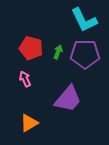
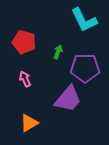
red pentagon: moved 7 px left, 6 px up
purple pentagon: moved 14 px down
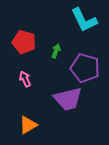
green arrow: moved 2 px left, 1 px up
purple pentagon: rotated 16 degrees clockwise
purple trapezoid: rotated 36 degrees clockwise
orange triangle: moved 1 px left, 2 px down
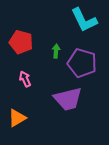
red pentagon: moved 3 px left
green arrow: rotated 16 degrees counterclockwise
purple pentagon: moved 3 px left, 5 px up
orange triangle: moved 11 px left, 7 px up
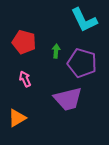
red pentagon: moved 3 px right
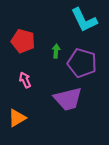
red pentagon: moved 1 px left, 1 px up
pink arrow: moved 1 px down
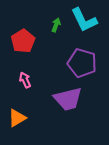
red pentagon: rotated 25 degrees clockwise
green arrow: moved 26 px up; rotated 16 degrees clockwise
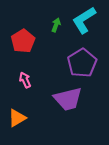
cyan L-shape: rotated 84 degrees clockwise
purple pentagon: rotated 24 degrees clockwise
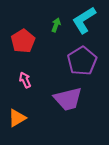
purple pentagon: moved 2 px up
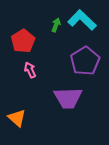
cyan L-shape: moved 2 px left; rotated 76 degrees clockwise
purple pentagon: moved 3 px right
pink arrow: moved 5 px right, 10 px up
purple trapezoid: moved 1 px up; rotated 12 degrees clockwise
orange triangle: rotated 48 degrees counterclockwise
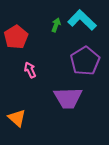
red pentagon: moved 7 px left, 4 px up
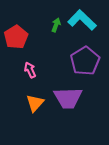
orange triangle: moved 18 px right, 15 px up; rotated 30 degrees clockwise
